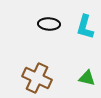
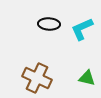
cyan L-shape: moved 3 px left, 2 px down; rotated 50 degrees clockwise
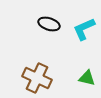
black ellipse: rotated 15 degrees clockwise
cyan L-shape: moved 2 px right
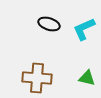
brown cross: rotated 20 degrees counterclockwise
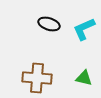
green triangle: moved 3 px left
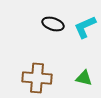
black ellipse: moved 4 px right
cyan L-shape: moved 1 px right, 2 px up
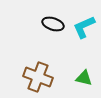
cyan L-shape: moved 1 px left
brown cross: moved 1 px right, 1 px up; rotated 16 degrees clockwise
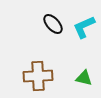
black ellipse: rotated 30 degrees clockwise
brown cross: moved 1 px up; rotated 24 degrees counterclockwise
